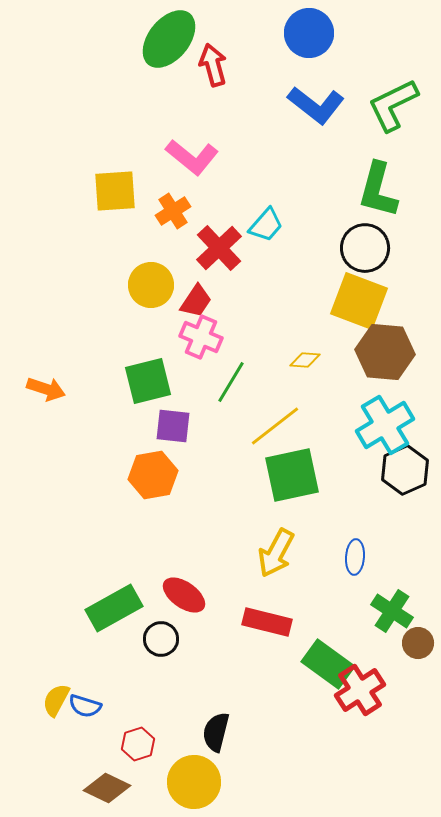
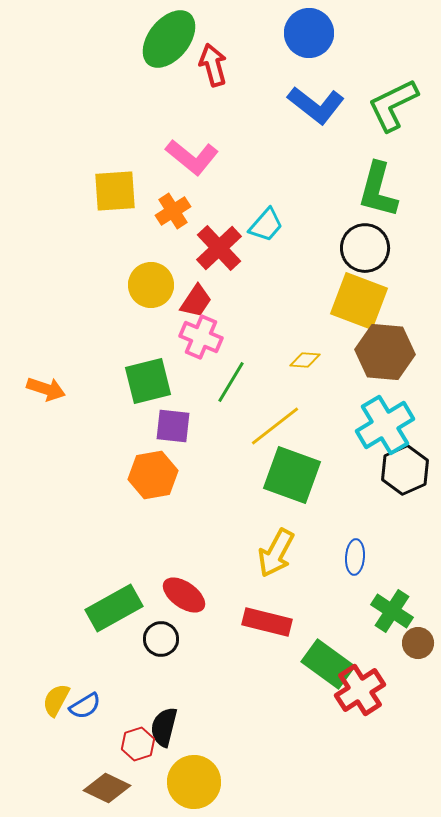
green square at (292, 475): rotated 32 degrees clockwise
blue semicircle at (85, 706): rotated 48 degrees counterclockwise
black semicircle at (216, 732): moved 52 px left, 5 px up
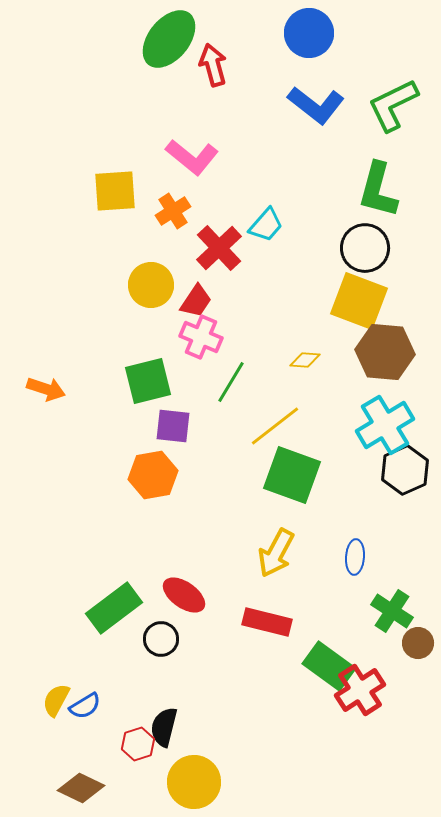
green rectangle at (114, 608): rotated 8 degrees counterclockwise
green rectangle at (328, 664): moved 1 px right, 2 px down
brown diamond at (107, 788): moved 26 px left
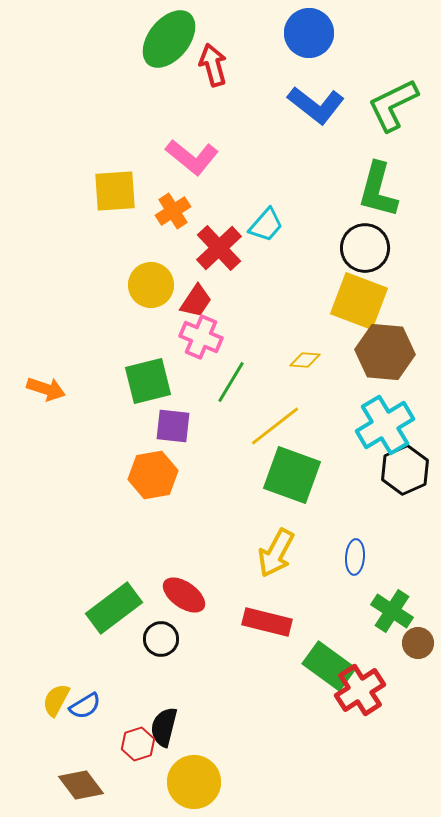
brown diamond at (81, 788): moved 3 px up; rotated 27 degrees clockwise
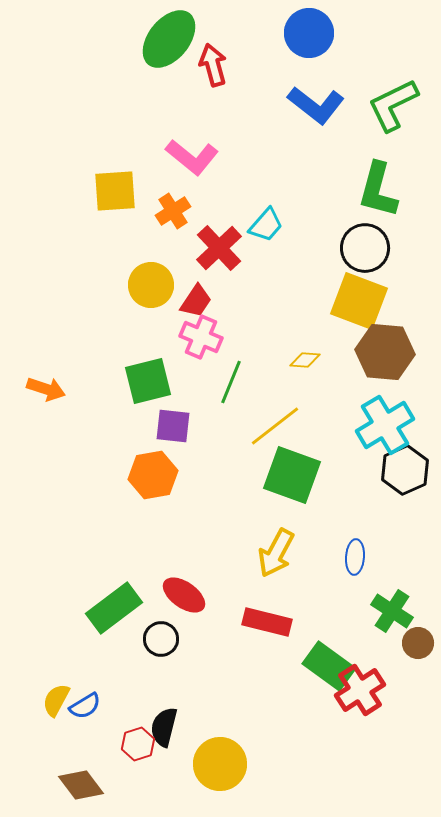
green line at (231, 382): rotated 9 degrees counterclockwise
yellow circle at (194, 782): moved 26 px right, 18 px up
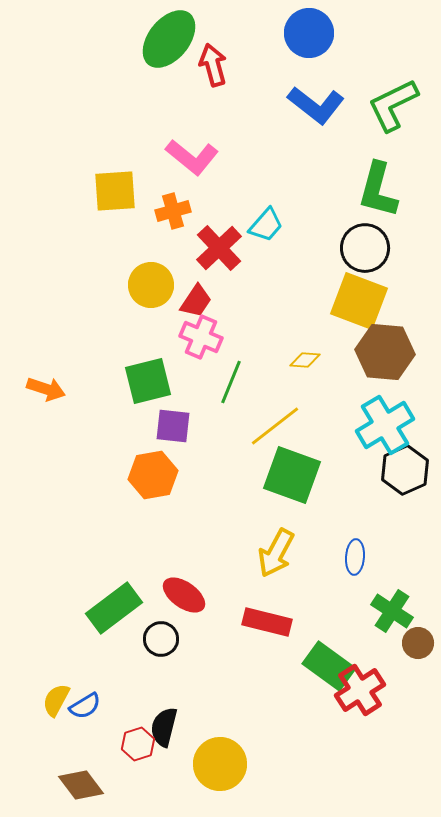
orange cross at (173, 211): rotated 16 degrees clockwise
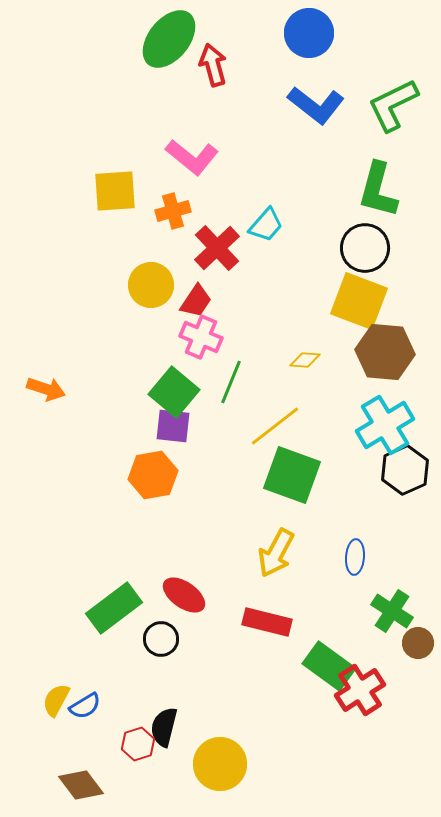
red cross at (219, 248): moved 2 px left
green square at (148, 381): moved 26 px right, 11 px down; rotated 36 degrees counterclockwise
